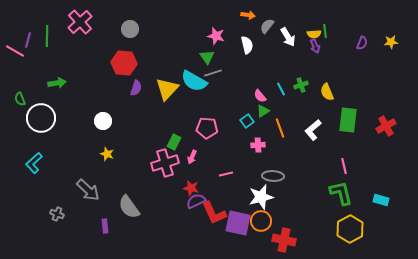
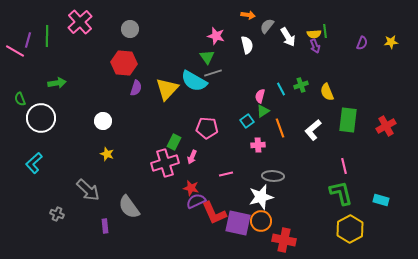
pink semicircle at (260, 96): rotated 56 degrees clockwise
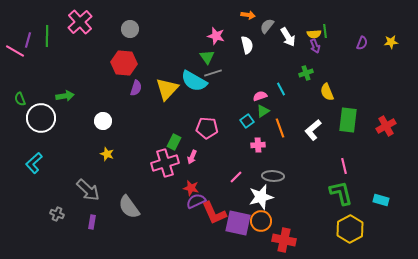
green arrow at (57, 83): moved 8 px right, 13 px down
green cross at (301, 85): moved 5 px right, 12 px up
pink semicircle at (260, 96): rotated 56 degrees clockwise
pink line at (226, 174): moved 10 px right, 3 px down; rotated 32 degrees counterclockwise
purple rectangle at (105, 226): moved 13 px left, 4 px up; rotated 16 degrees clockwise
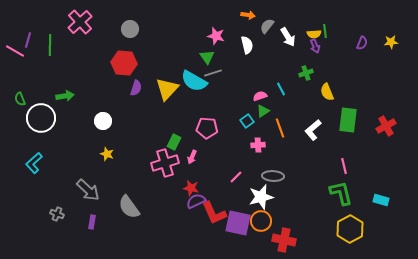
green line at (47, 36): moved 3 px right, 9 px down
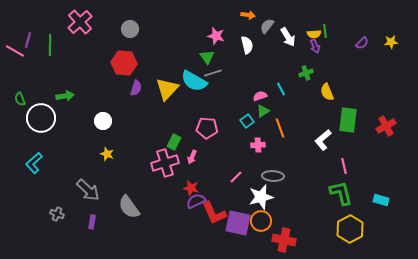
purple semicircle at (362, 43): rotated 24 degrees clockwise
white L-shape at (313, 130): moved 10 px right, 10 px down
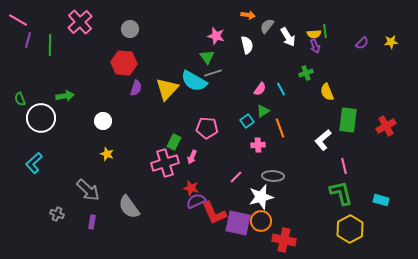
pink line at (15, 51): moved 3 px right, 31 px up
pink semicircle at (260, 96): moved 7 px up; rotated 144 degrees clockwise
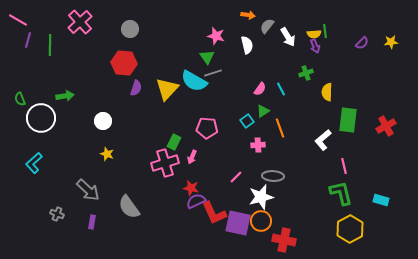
yellow semicircle at (327, 92): rotated 24 degrees clockwise
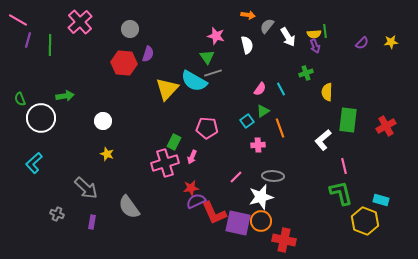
purple semicircle at (136, 88): moved 12 px right, 34 px up
red star at (191, 188): rotated 21 degrees counterclockwise
gray arrow at (88, 190): moved 2 px left, 2 px up
yellow hexagon at (350, 229): moved 15 px right, 8 px up; rotated 12 degrees counterclockwise
